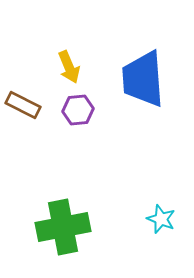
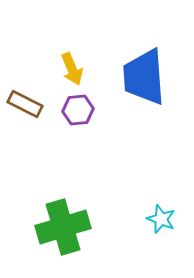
yellow arrow: moved 3 px right, 2 px down
blue trapezoid: moved 1 px right, 2 px up
brown rectangle: moved 2 px right, 1 px up
green cross: rotated 6 degrees counterclockwise
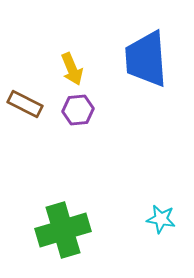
blue trapezoid: moved 2 px right, 18 px up
cyan star: rotated 12 degrees counterclockwise
green cross: moved 3 px down
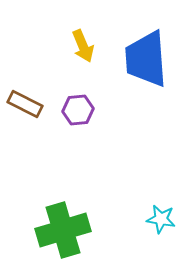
yellow arrow: moved 11 px right, 23 px up
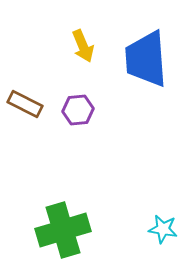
cyan star: moved 2 px right, 10 px down
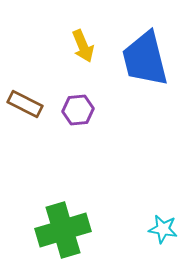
blue trapezoid: moved 1 px left; rotated 10 degrees counterclockwise
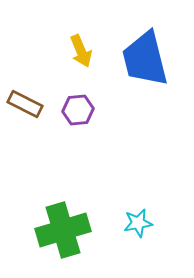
yellow arrow: moved 2 px left, 5 px down
cyan star: moved 25 px left, 6 px up; rotated 20 degrees counterclockwise
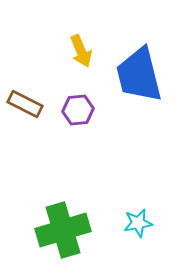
blue trapezoid: moved 6 px left, 16 px down
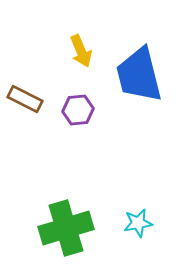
brown rectangle: moved 5 px up
green cross: moved 3 px right, 2 px up
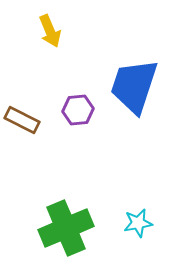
yellow arrow: moved 31 px left, 20 px up
blue trapezoid: moved 5 px left, 11 px down; rotated 32 degrees clockwise
brown rectangle: moved 3 px left, 21 px down
green cross: rotated 6 degrees counterclockwise
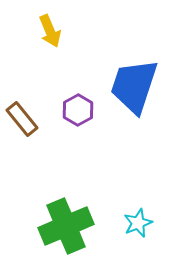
purple hexagon: rotated 24 degrees counterclockwise
brown rectangle: moved 1 px up; rotated 24 degrees clockwise
cyan star: rotated 12 degrees counterclockwise
green cross: moved 2 px up
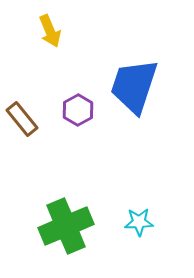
cyan star: moved 1 px right, 1 px up; rotated 20 degrees clockwise
